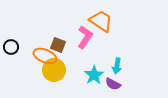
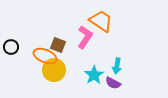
purple semicircle: moved 1 px up
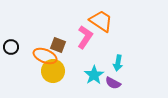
cyan arrow: moved 1 px right, 3 px up
yellow circle: moved 1 px left, 1 px down
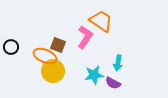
cyan star: rotated 24 degrees clockwise
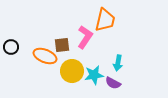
orange trapezoid: moved 4 px right, 1 px up; rotated 70 degrees clockwise
brown square: moved 4 px right; rotated 28 degrees counterclockwise
yellow circle: moved 19 px right
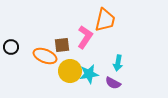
yellow circle: moved 2 px left
cyan star: moved 5 px left, 1 px up
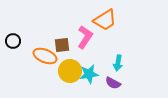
orange trapezoid: rotated 45 degrees clockwise
black circle: moved 2 px right, 6 px up
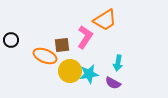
black circle: moved 2 px left, 1 px up
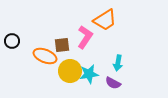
black circle: moved 1 px right, 1 px down
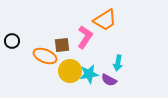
purple semicircle: moved 4 px left, 3 px up
